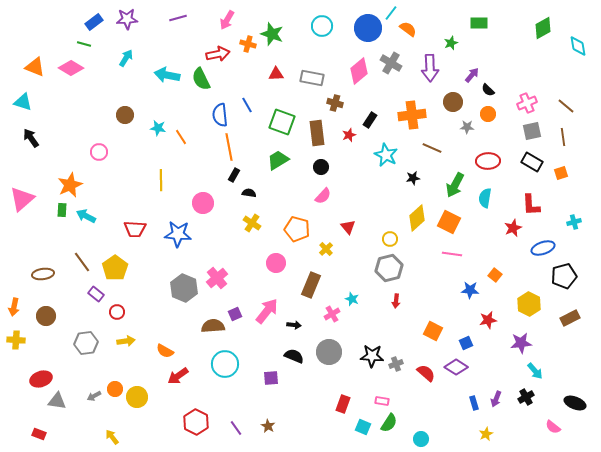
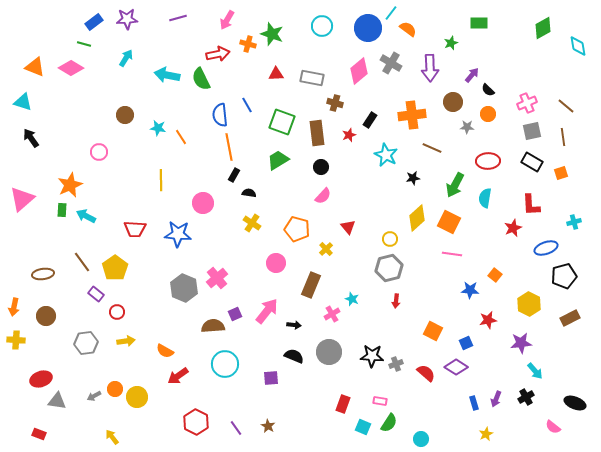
blue ellipse at (543, 248): moved 3 px right
pink rectangle at (382, 401): moved 2 px left
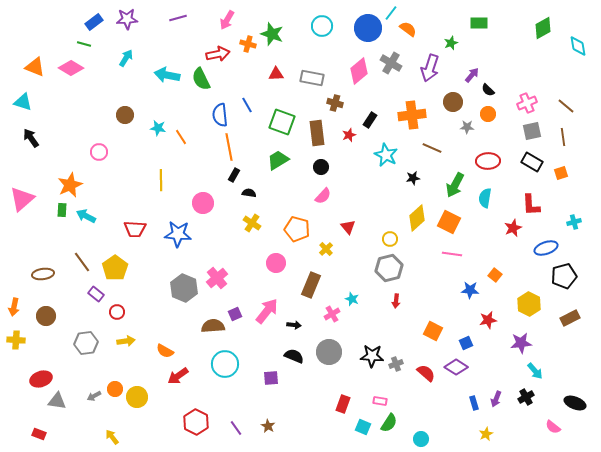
purple arrow at (430, 68): rotated 20 degrees clockwise
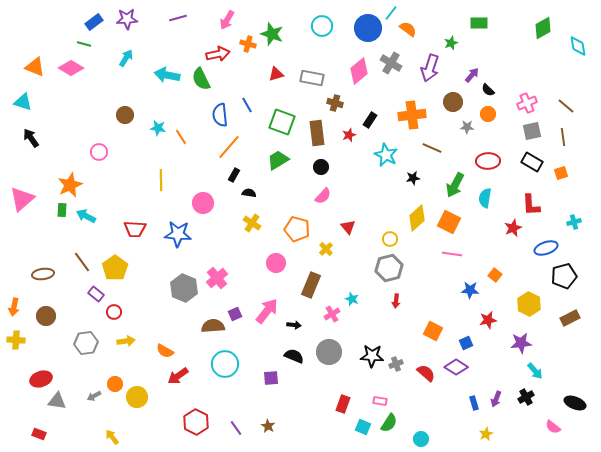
red triangle at (276, 74): rotated 14 degrees counterclockwise
orange line at (229, 147): rotated 52 degrees clockwise
red circle at (117, 312): moved 3 px left
orange circle at (115, 389): moved 5 px up
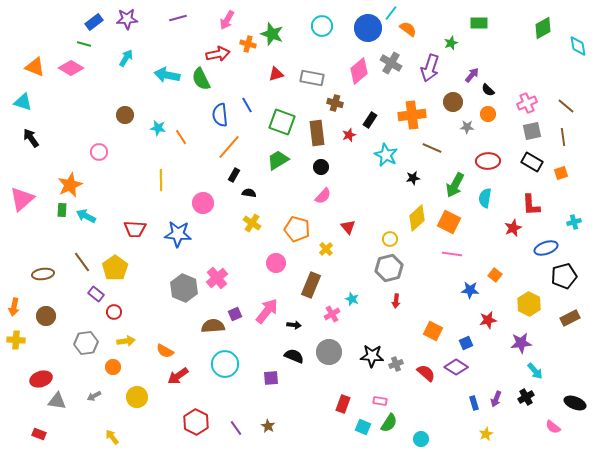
orange circle at (115, 384): moved 2 px left, 17 px up
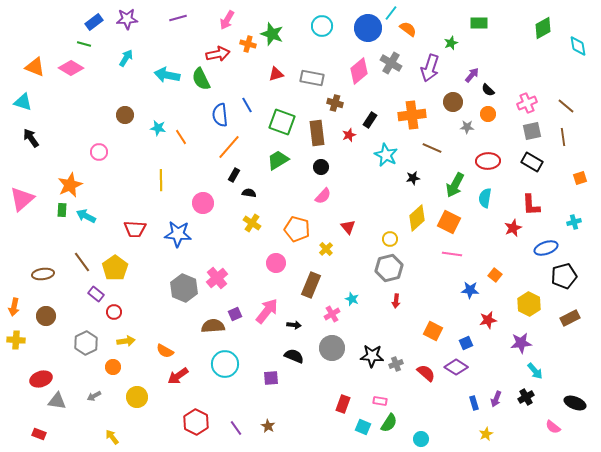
orange square at (561, 173): moved 19 px right, 5 px down
gray hexagon at (86, 343): rotated 20 degrees counterclockwise
gray circle at (329, 352): moved 3 px right, 4 px up
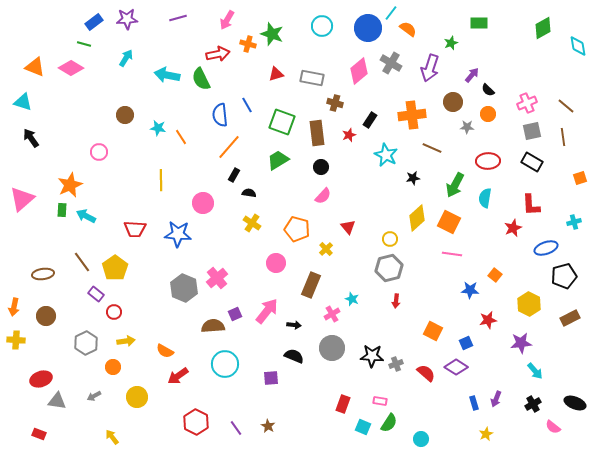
black cross at (526, 397): moved 7 px right, 7 px down
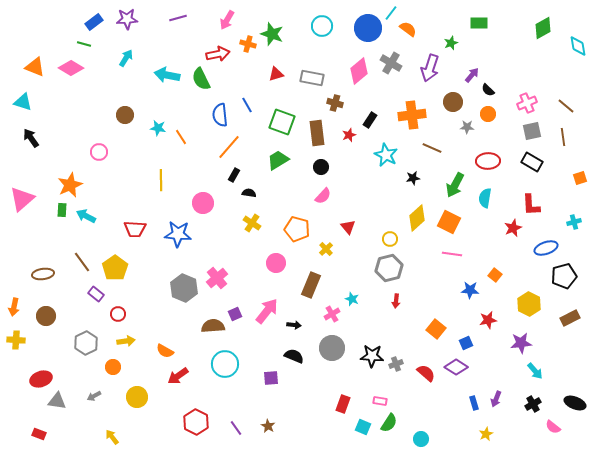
red circle at (114, 312): moved 4 px right, 2 px down
orange square at (433, 331): moved 3 px right, 2 px up; rotated 12 degrees clockwise
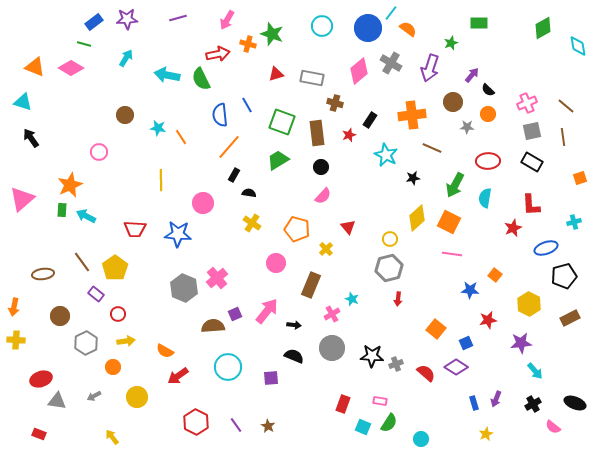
red arrow at (396, 301): moved 2 px right, 2 px up
brown circle at (46, 316): moved 14 px right
cyan circle at (225, 364): moved 3 px right, 3 px down
purple line at (236, 428): moved 3 px up
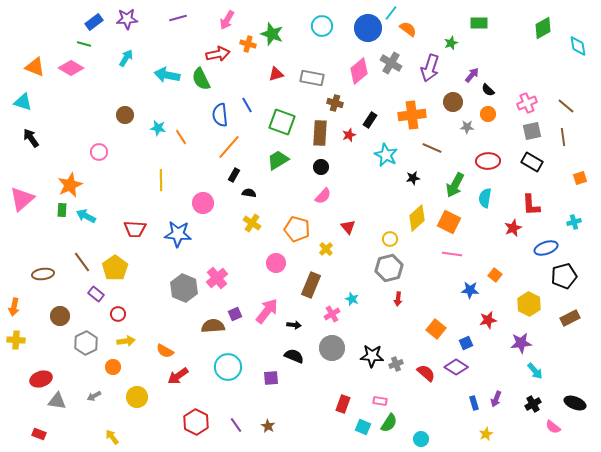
brown rectangle at (317, 133): moved 3 px right; rotated 10 degrees clockwise
